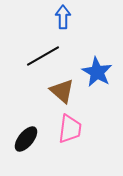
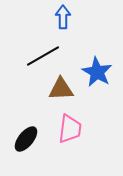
brown triangle: moved 1 px left, 2 px up; rotated 44 degrees counterclockwise
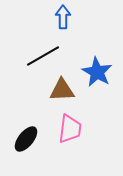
brown triangle: moved 1 px right, 1 px down
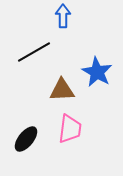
blue arrow: moved 1 px up
black line: moved 9 px left, 4 px up
